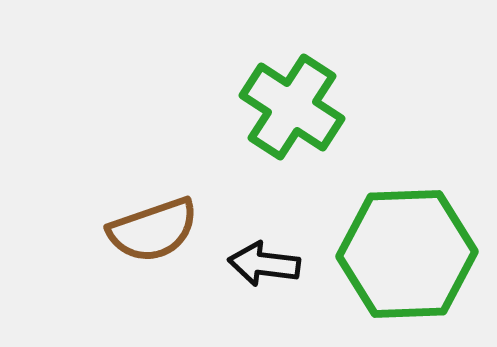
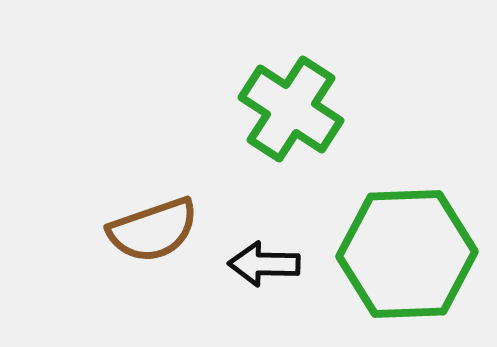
green cross: moved 1 px left, 2 px down
black arrow: rotated 6 degrees counterclockwise
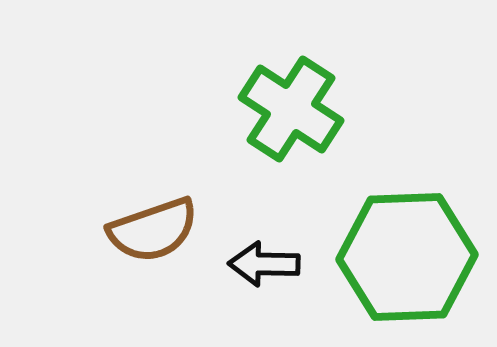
green hexagon: moved 3 px down
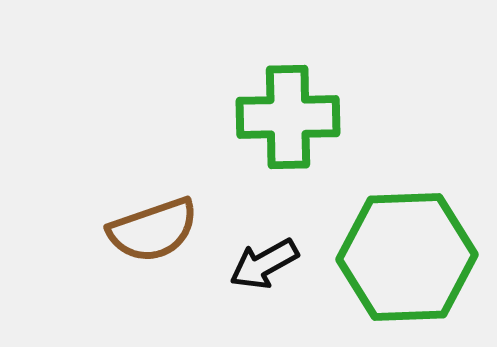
green cross: moved 3 px left, 8 px down; rotated 34 degrees counterclockwise
black arrow: rotated 30 degrees counterclockwise
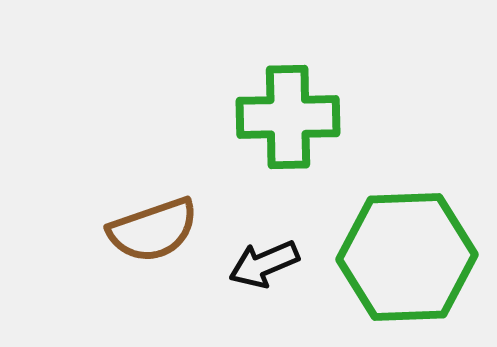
black arrow: rotated 6 degrees clockwise
